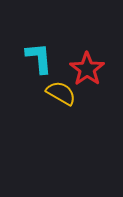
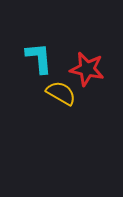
red star: rotated 24 degrees counterclockwise
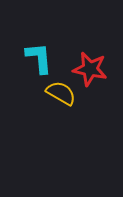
red star: moved 3 px right
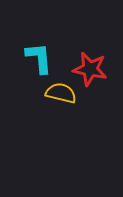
yellow semicircle: rotated 16 degrees counterclockwise
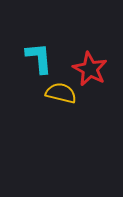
red star: rotated 16 degrees clockwise
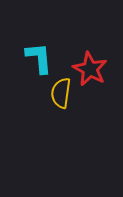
yellow semicircle: rotated 96 degrees counterclockwise
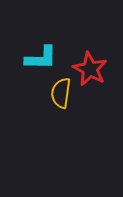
cyan L-shape: moved 2 px right; rotated 96 degrees clockwise
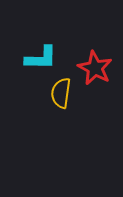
red star: moved 5 px right, 1 px up
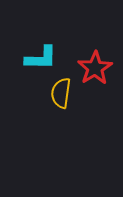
red star: rotated 12 degrees clockwise
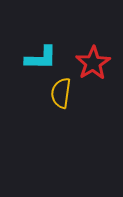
red star: moved 2 px left, 5 px up
